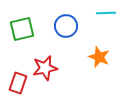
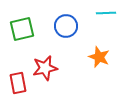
red rectangle: rotated 30 degrees counterclockwise
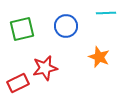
red rectangle: rotated 75 degrees clockwise
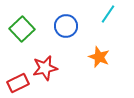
cyan line: moved 2 px right, 1 px down; rotated 54 degrees counterclockwise
green square: rotated 30 degrees counterclockwise
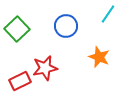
green square: moved 5 px left
red rectangle: moved 2 px right, 2 px up
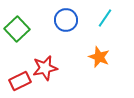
cyan line: moved 3 px left, 4 px down
blue circle: moved 6 px up
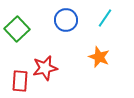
red rectangle: rotated 60 degrees counterclockwise
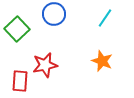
blue circle: moved 12 px left, 6 px up
orange star: moved 3 px right, 4 px down
red star: moved 3 px up
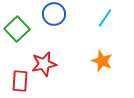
red star: moved 1 px left, 1 px up
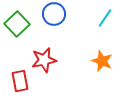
green square: moved 5 px up
red star: moved 4 px up
red rectangle: rotated 15 degrees counterclockwise
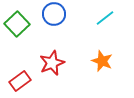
cyan line: rotated 18 degrees clockwise
red star: moved 8 px right, 3 px down; rotated 10 degrees counterclockwise
red rectangle: rotated 65 degrees clockwise
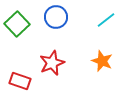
blue circle: moved 2 px right, 3 px down
cyan line: moved 1 px right, 2 px down
red rectangle: rotated 55 degrees clockwise
